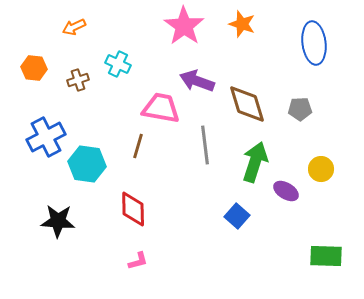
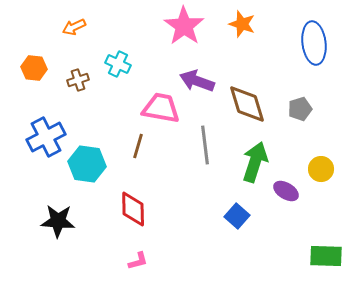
gray pentagon: rotated 15 degrees counterclockwise
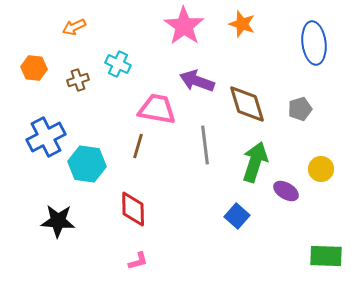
pink trapezoid: moved 4 px left, 1 px down
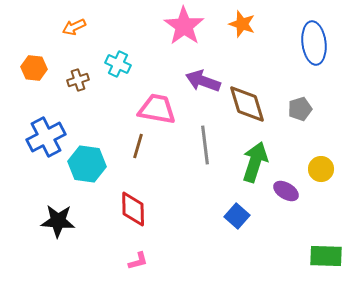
purple arrow: moved 6 px right
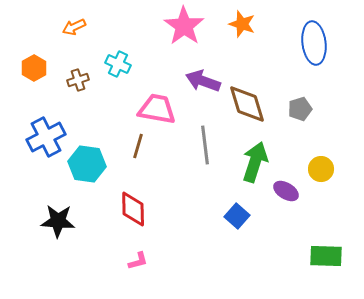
orange hexagon: rotated 25 degrees clockwise
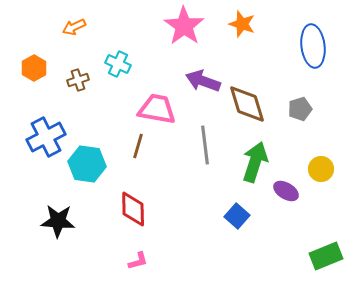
blue ellipse: moved 1 px left, 3 px down
green rectangle: rotated 24 degrees counterclockwise
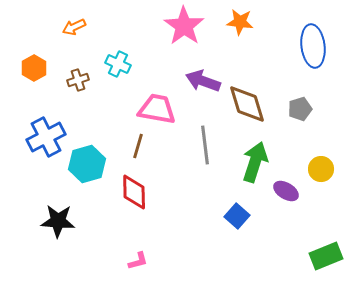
orange star: moved 2 px left, 2 px up; rotated 12 degrees counterclockwise
cyan hexagon: rotated 24 degrees counterclockwise
red diamond: moved 1 px right, 17 px up
